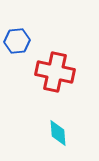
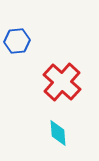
red cross: moved 7 px right, 10 px down; rotated 30 degrees clockwise
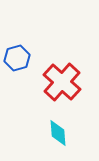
blue hexagon: moved 17 px down; rotated 10 degrees counterclockwise
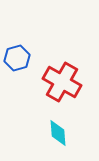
red cross: rotated 12 degrees counterclockwise
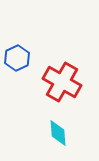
blue hexagon: rotated 10 degrees counterclockwise
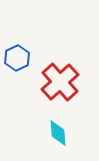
red cross: moved 2 px left; rotated 18 degrees clockwise
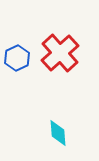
red cross: moved 29 px up
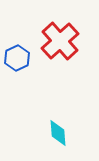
red cross: moved 12 px up
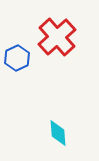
red cross: moved 3 px left, 4 px up
